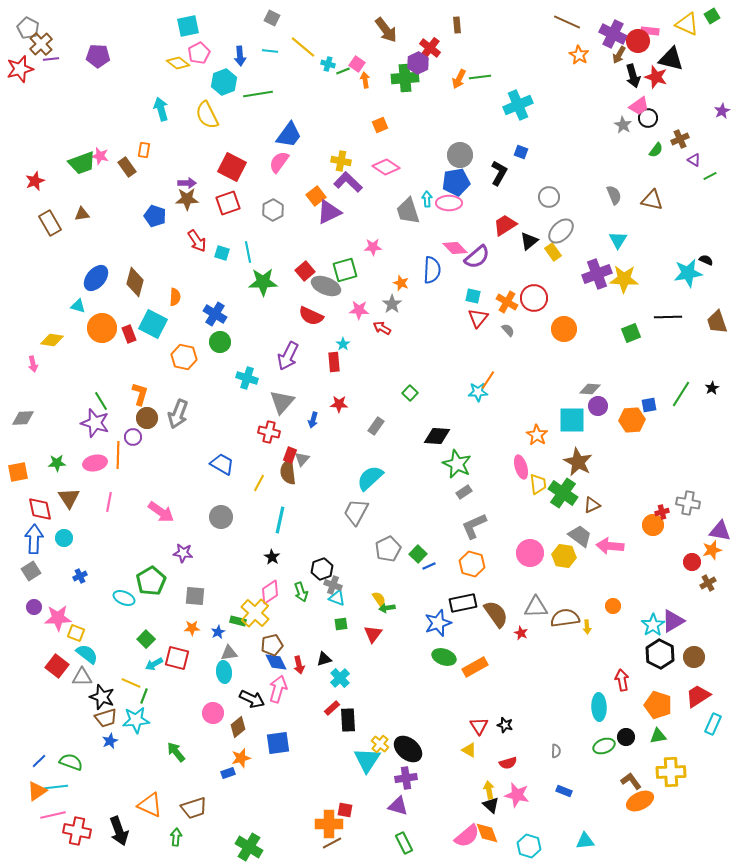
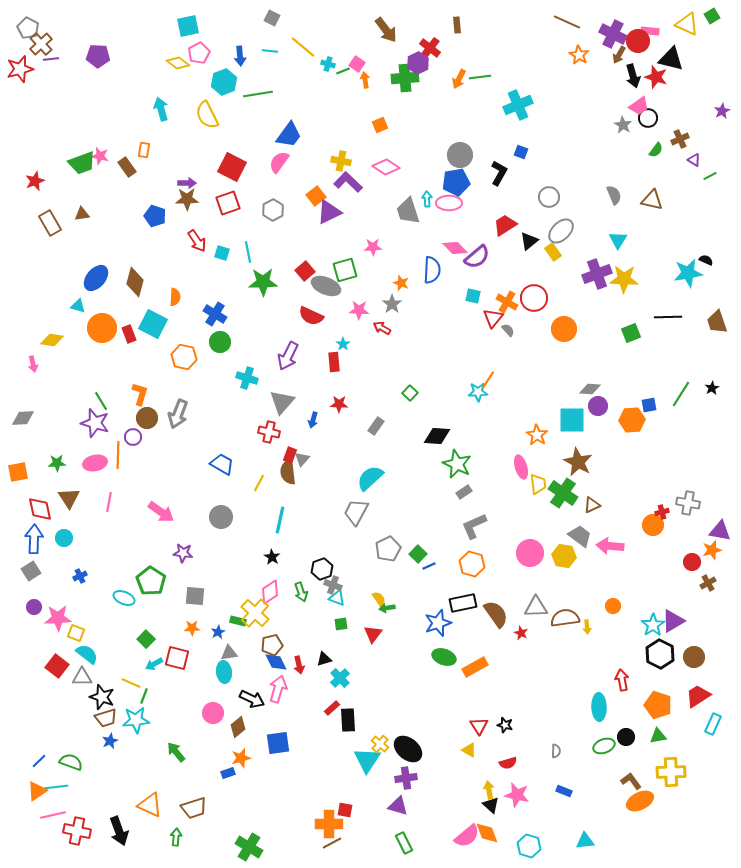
red triangle at (478, 318): moved 15 px right
green pentagon at (151, 581): rotated 8 degrees counterclockwise
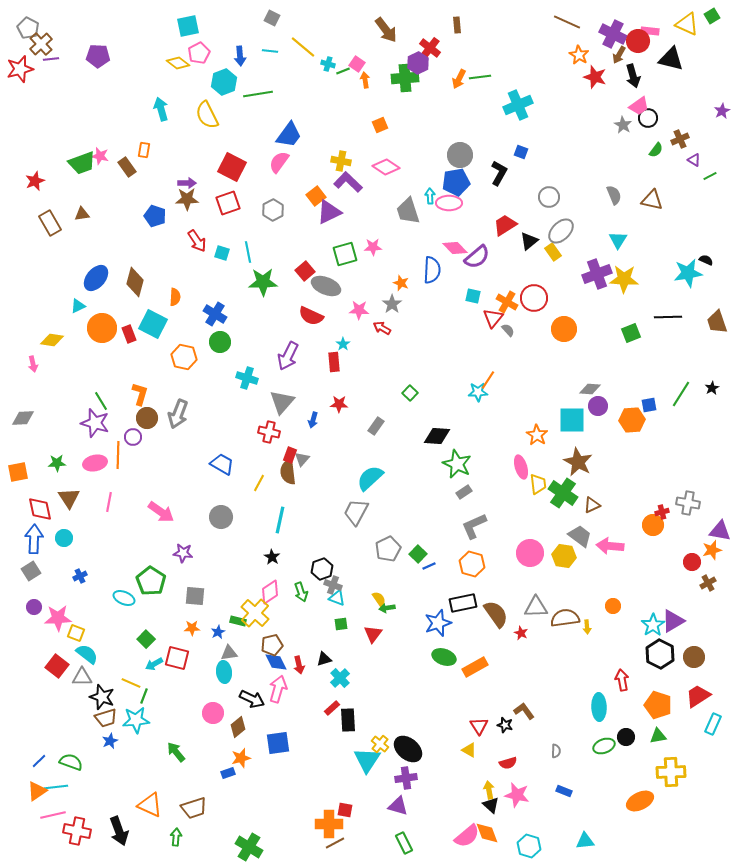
red star at (656, 77): moved 61 px left
cyan arrow at (427, 199): moved 3 px right, 3 px up
green square at (345, 270): moved 16 px up
cyan triangle at (78, 306): rotated 42 degrees counterclockwise
brown L-shape at (631, 781): moved 107 px left, 70 px up
brown line at (332, 843): moved 3 px right
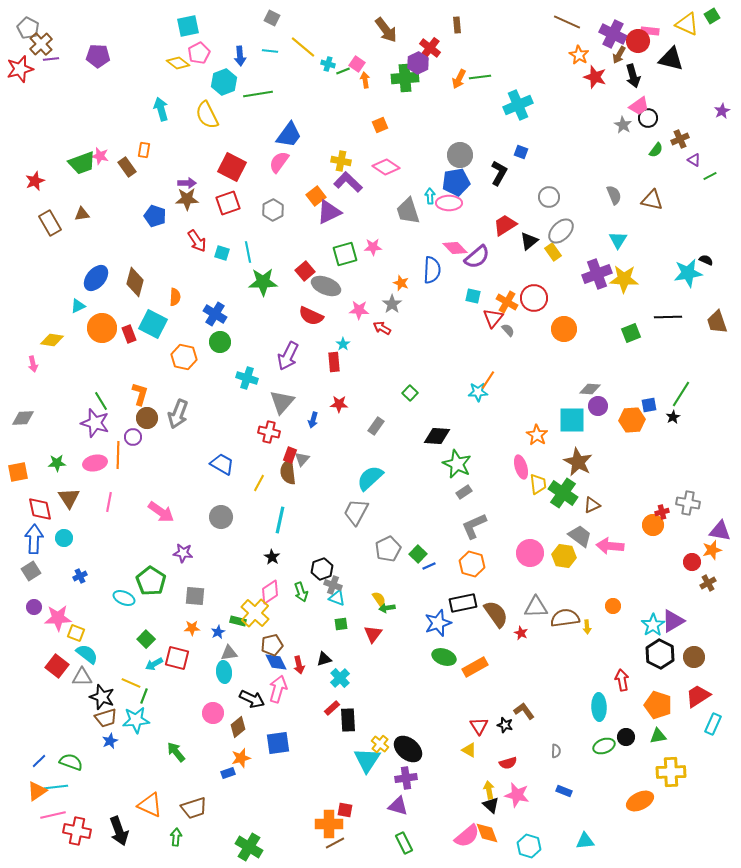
black star at (712, 388): moved 39 px left, 29 px down
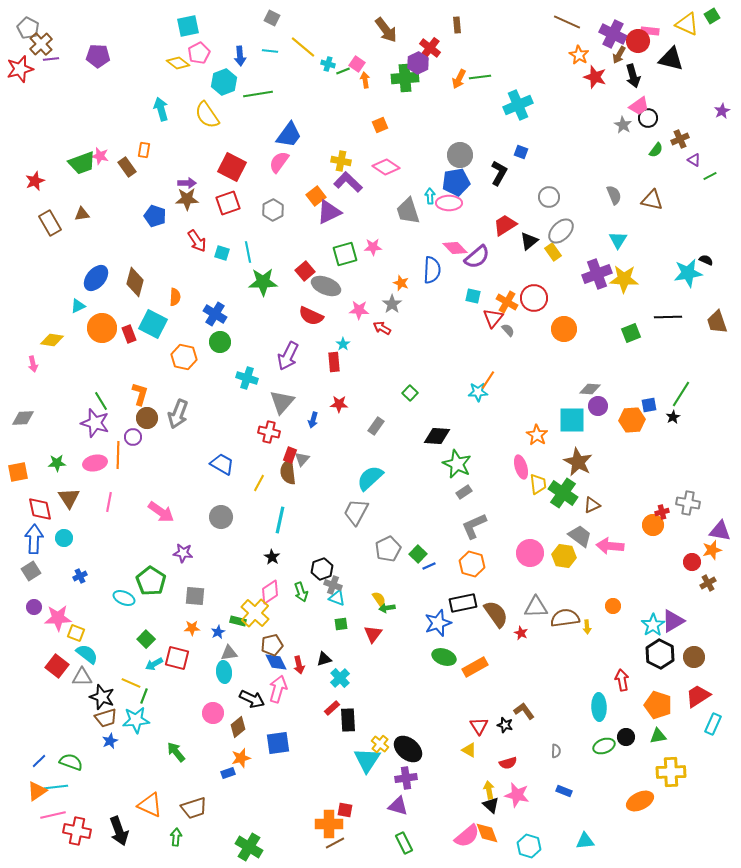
yellow semicircle at (207, 115): rotated 8 degrees counterclockwise
